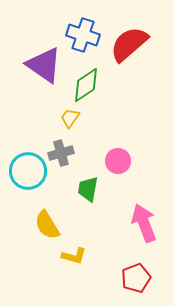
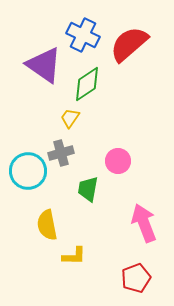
blue cross: rotated 8 degrees clockwise
green diamond: moved 1 px right, 1 px up
yellow semicircle: rotated 20 degrees clockwise
yellow L-shape: rotated 15 degrees counterclockwise
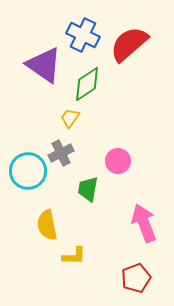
gray cross: rotated 10 degrees counterclockwise
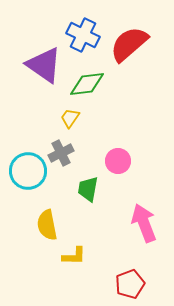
green diamond: rotated 27 degrees clockwise
red pentagon: moved 6 px left, 6 px down
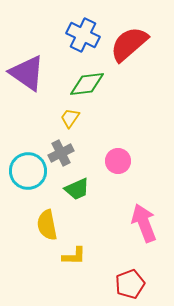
purple triangle: moved 17 px left, 8 px down
green trapezoid: moved 11 px left; rotated 124 degrees counterclockwise
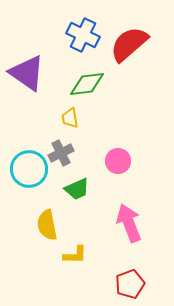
yellow trapezoid: rotated 45 degrees counterclockwise
cyan circle: moved 1 px right, 2 px up
pink arrow: moved 15 px left
yellow L-shape: moved 1 px right, 1 px up
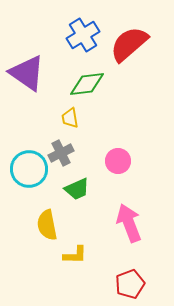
blue cross: rotated 32 degrees clockwise
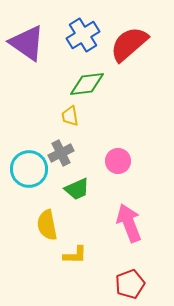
purple triangle: moved 30 px up
yellow trapezoid: moved 2 px up
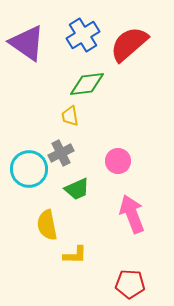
pink arrow: moved 3 px right, 9 px up
red pentagon: rotated 24 degrees clockwise
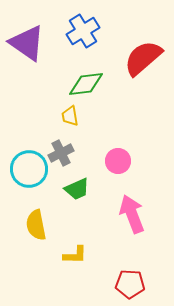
blue cross: moved 4 px up
red semicircle: moved 14 px right, 14 px down
green diamond: moved 1 px left
yellow semicircle: moved 11 px left
